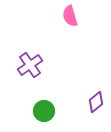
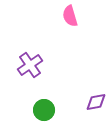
purple diamond: rotated 30 degrees clockwise
green circle: moved 1 px up
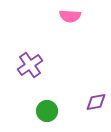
pink semicircle: rotated 70 degrees counterclockwise
green circle: moved 3 px right, 1 px down
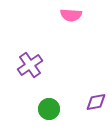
pink semicircle: moved 1 px right, 1 px up
green circle: moved 2 px right, 2 px up
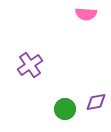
pink semicircle: moved 15 px right, 1 px up
green circle: moved 16 px right
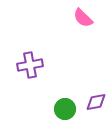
pink semicircle: moved 3 px left, 4 px down; rotated 40 degrees clockwise
purple cross: rotated 25 degrees clockwise
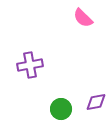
green circle: moved 4 px left
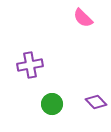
purple diamond: rotated 55 degrees clockwise
green circle: moved 9 px left, 5 px up
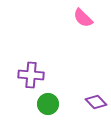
purple cross: moved 1 px right, 10 px down; rotated 15 degrees clockwise
green circle: moved 4 px left
